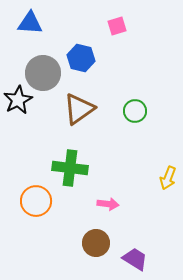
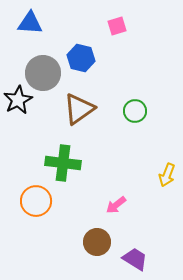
green cross: moved 7 px left, 5 px up
yellow arrow: moved 1 px left, 3 px up
pink arrow: moved 8 px right, 1 px down; rotated 135 degrees clockwise
brown circle: moved 1 px right, 1 px up
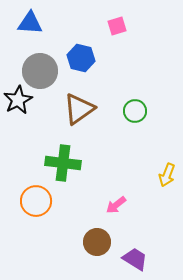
gray circle: moved 3 px left, 2 px up
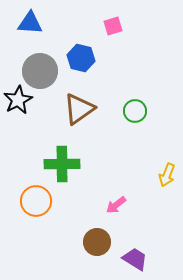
pink square: moved 4 px left
green cross: moved 1 px left, 1 px down; rotated 8 degrees counterclockwise
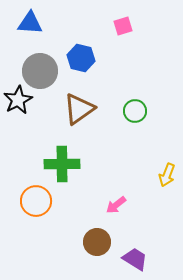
pink square: moved 10 px right
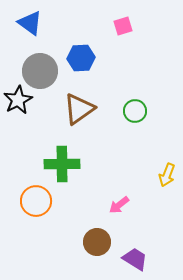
blue triangle: rotated 32 degrees clockwise
blue hexagon: rotated 16 degrees counterclockwise
pink arrow: moved 3 px right
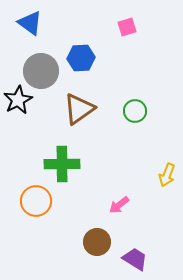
pink square: moved 4 px right, 1 px down
gray circle: moved 1 px right
